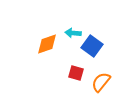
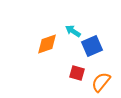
cyan arrow: moved 2 px up; rotated 28 degrees clockwise
blue square: rotated 30 degrees clockwise
red square: moved 1 px right
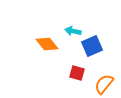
cyan arrow: rotated 21 degrees counterclockwise
orange diamond: rotated 70 degrees clockwise
orange semicircle: moved 3 px right, 2 px down
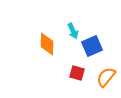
cyan arrow: rotated 126 degrees counterclockwise
orange diamond: rotated 40 degrees clockwise
orange semicircle: moved 2 px right, 7 px up
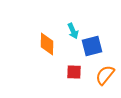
blue square: rotated 10 degrees clockwise
red square: moved 3 px left, 1 px up; rotated 14 degrees counterclockwise
orange semicircle: moved 1 px left, 2 px up
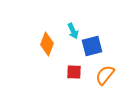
orange diamond: rotated 20 degrees clockwise
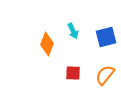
blue square: moved 14 px right, 9 px up
red square: moved 1 px left, 1 px down
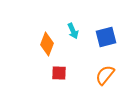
red square: moved 14 px left
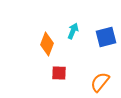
cyan arrow: rotated 133 degrees counterclockwise
orange semicircle: moved 5 px left, 7 px down
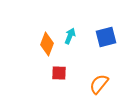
cyan arrow: moved 3 px left, 5 px down
orange semicircle: moved 1 px left, 2 px down
